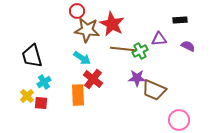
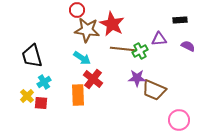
red circle: moved 1 px up
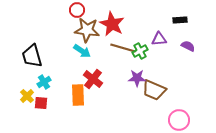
brown line: moved 1 px up; rotated 10 degrees clockwise
cyan arrow: moved 7 px up
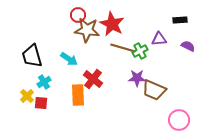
red circle: moved 1 px right, 5 px down
cyan arrow: moved 13 px left, 8 px down
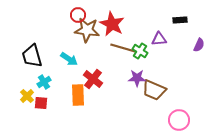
purple semicircle: moved 11 px right, 1 px up; rotated 88 degrees clockwise
green cross: rotated 28 degrees counterclockwise
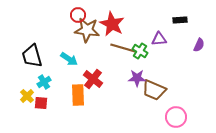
pink circle: moved 3 px left, 3 px up
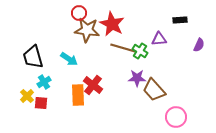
red circle: moved 1 px right, 2 px up
black trapezoid: moved 1 px right, 1 px down
red cross: moved 6 px down
brown trapezoid: rotated 25 degrees clockwise
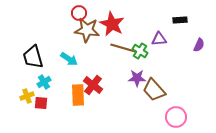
yellow cross: rotated 24 degrees clockwise
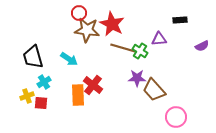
purple semicircle: moved 3 px right, 1 px down; rotated 40 degrees clockwise
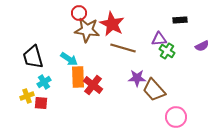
green cross: moved 27 px right
orange rectangle: moved 18 px up
